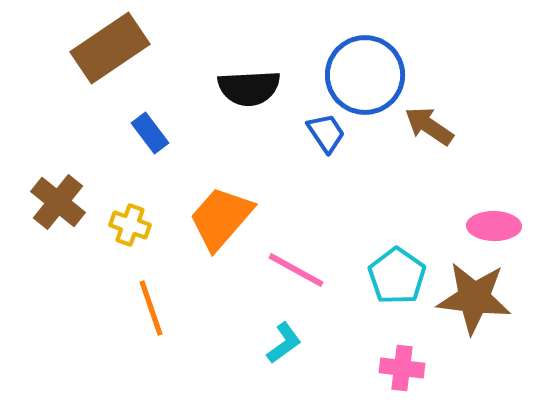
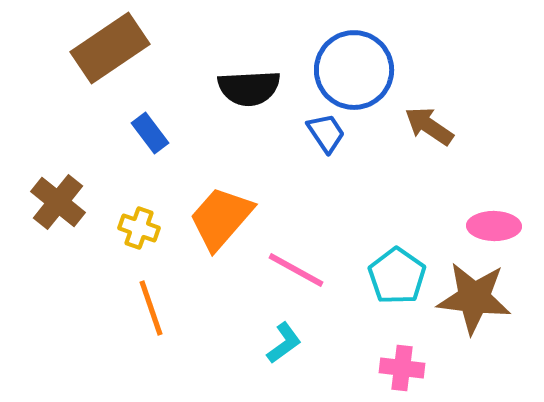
blue circle: moved 11 px left, 5 px up
yellow cross: moved 9 px right, 3 px down
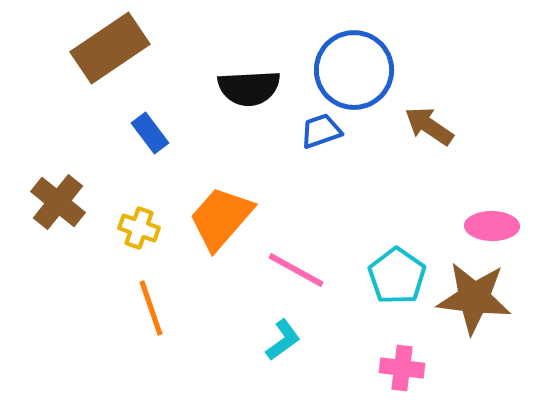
blue trapezoid: moved 5 px left, 2 px up; rotated 75 degrees counterclockwise
pink ellipse: moved 2 px left
cyan L-shape: moved 1 px left, 3 px up
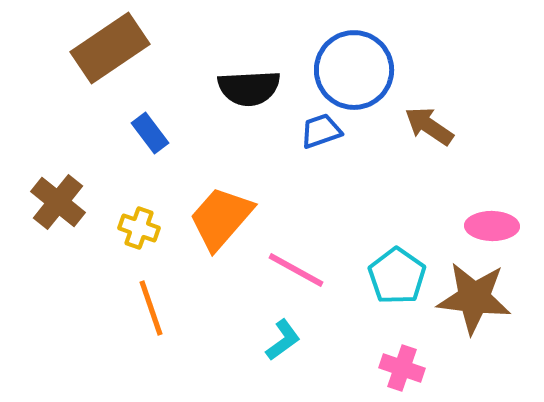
pink cross: rotated 12 degrees clockwise
